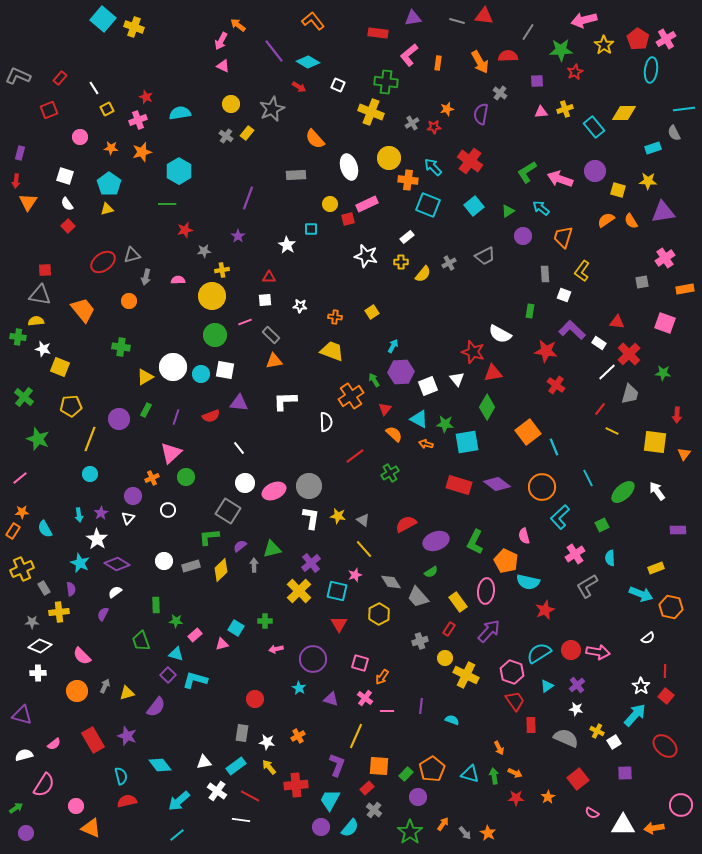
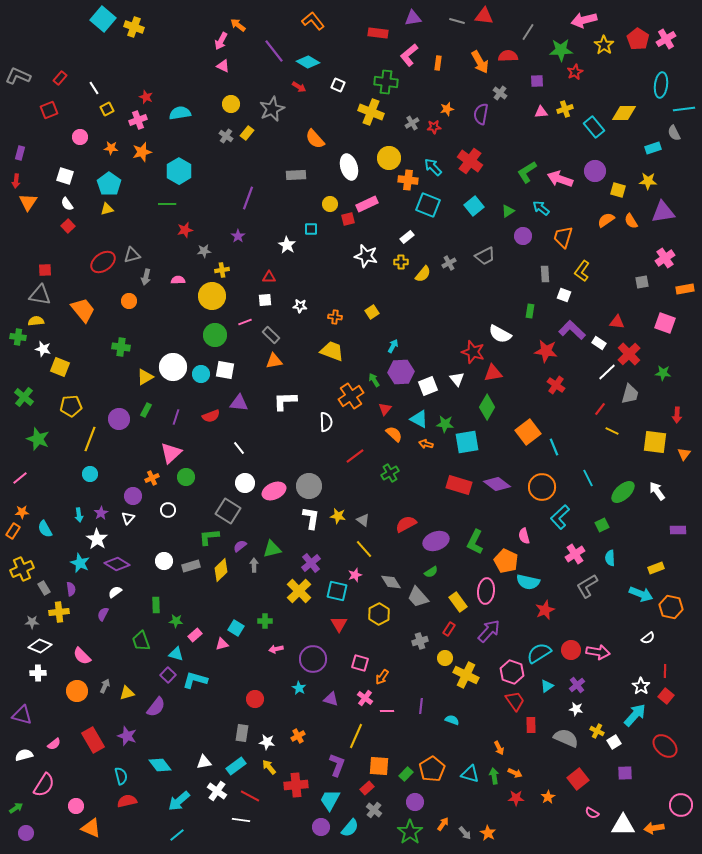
cyan ellipse at (651, 70): moved 10 px right, 15 px down
purple circle at (418, 797): moved 3 px left, 5 px down
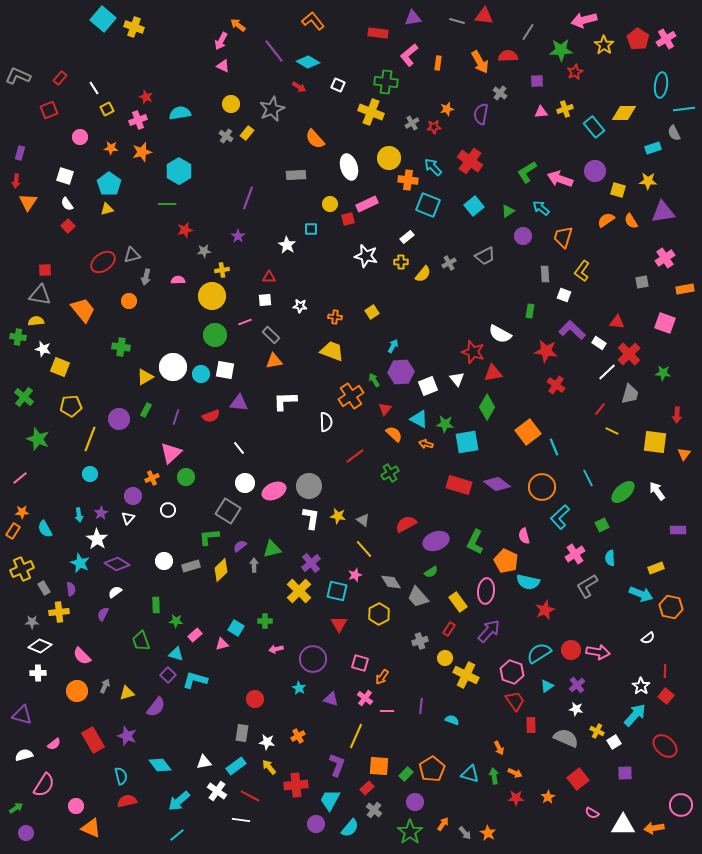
purple circle at (321, 827): moved 5 px left, 3 px up
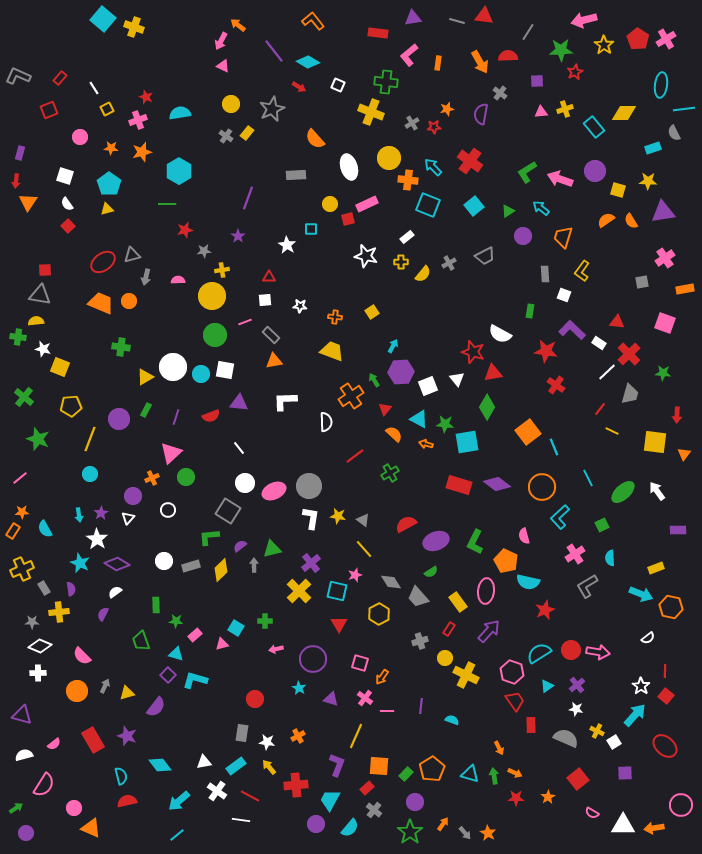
orange trapezoid at (83, 310): moved 18 px right, 7 px up; rotated 28 degrees counterclockwise
pink circle at (76, 806): moved 2 px left, 2 px down
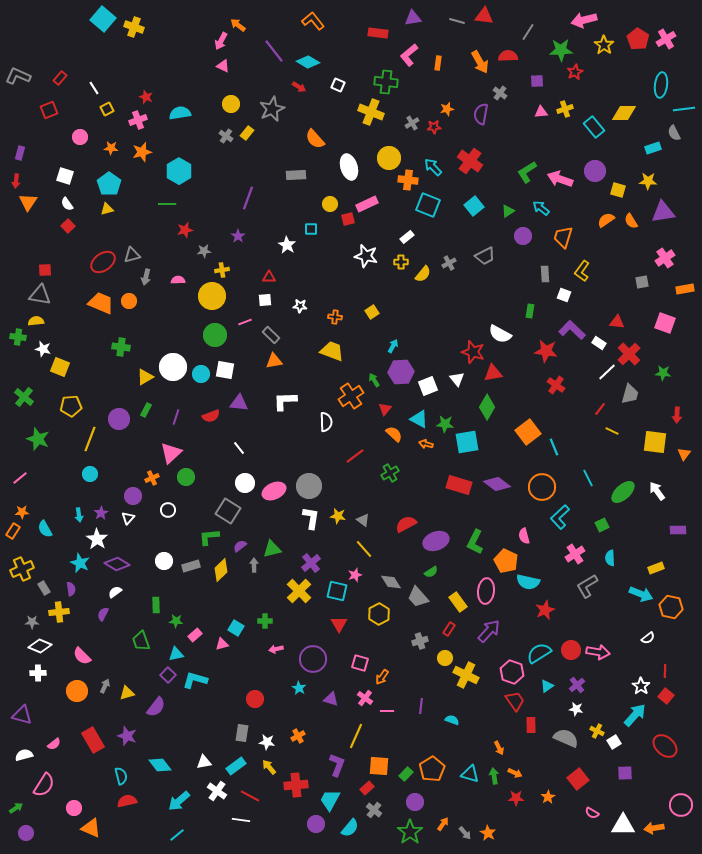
cyan triangle at (176, 654): rotated 28 degrees counterclockwise
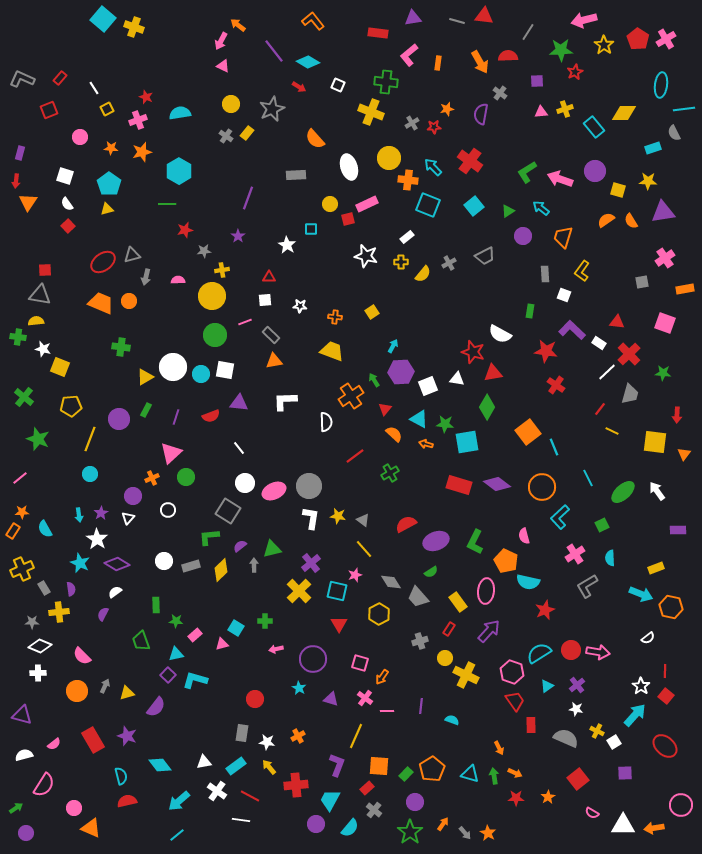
gray L-shape at (18, 76): moved 4 px right, 3 px down
white triangle at (457, 379): rotated 42 degrees counterclockwise
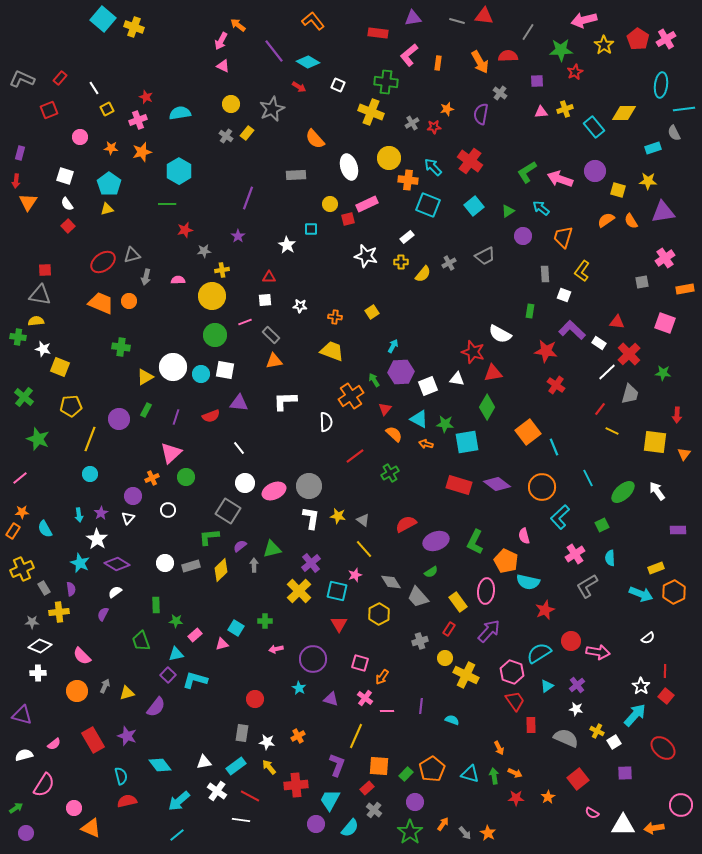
white circle at (164, 561): moved 1 px right, 2 px down
orange hexagon at (671, 607): moved 3 px right, 15 px up; rotated 20 degrees clockwise
red circle at (571, 650): moved 9 px up
red ellipse at (665, 746): moved 2 px left, 2 px down
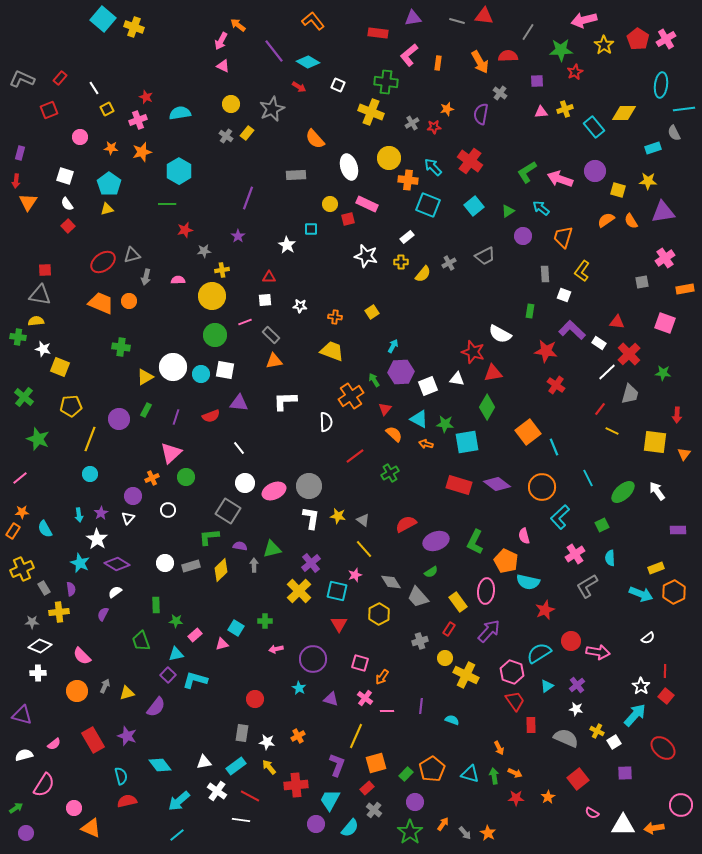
pink rectangle at (367, 204): rotated 50 degrees clockwise
purple semicircle at (240, 546): rotated 48 degrees clockwise
orange square at (379, 766): moved 3 px left, 3 px up; rotated 20 degrees counterclockwise
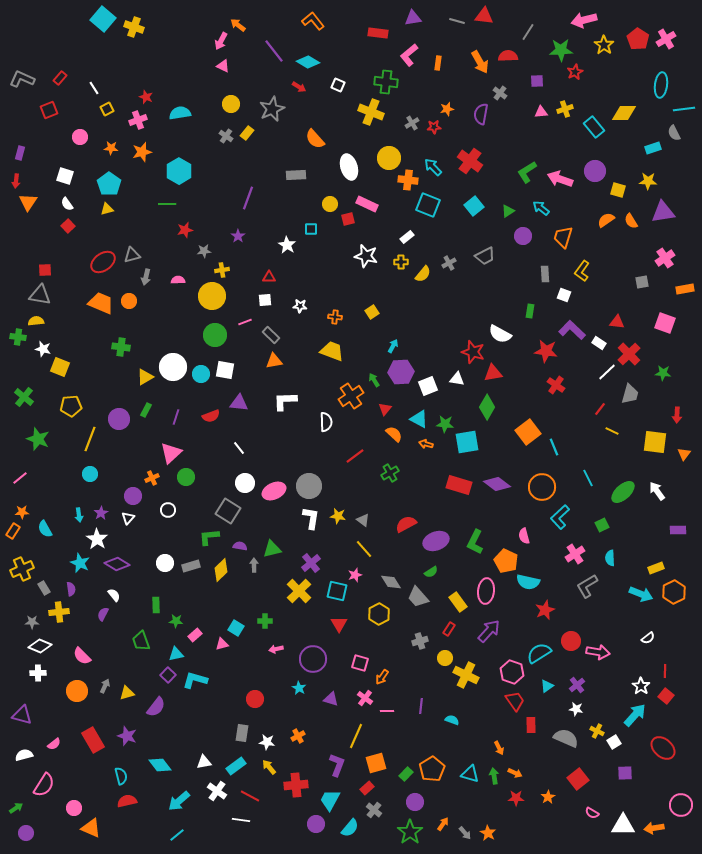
white semicircle at (115, 592): moved 1 px left, 3 px down; rotated 88 degrees clockwise
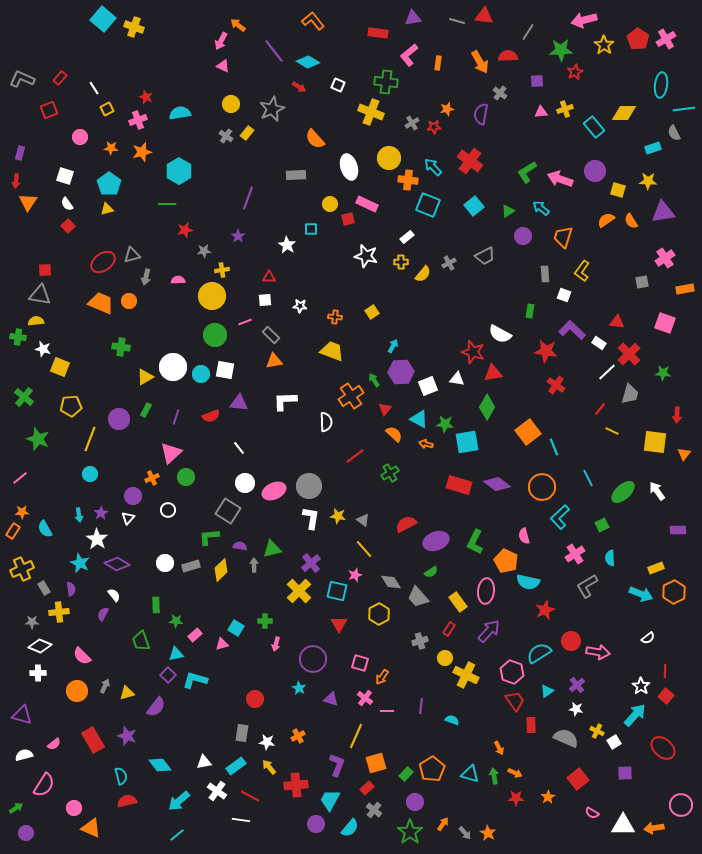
pink arrow at (276, 649): moved 5 px up; rotated 64 degrees counterclockwise
cyan triangle at (547, 686): moved 5 px down
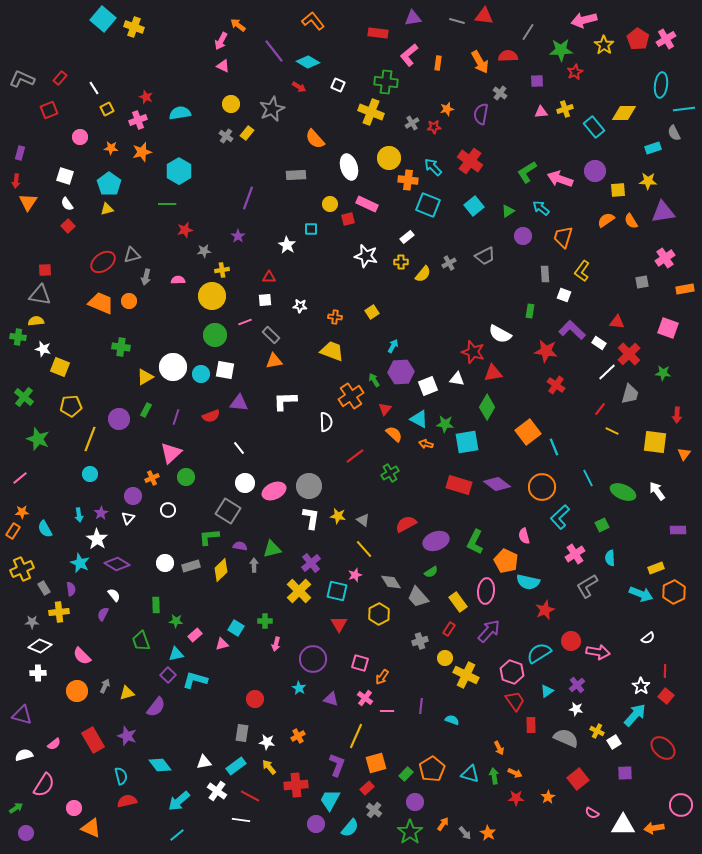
yellow square at (618, 190): rotated 21 degrees counterclockwise
pink square at (665, 323): moved 3 px right, 5 px down
green ellipse at (623, 492): rotated 65 degrees clockwise
